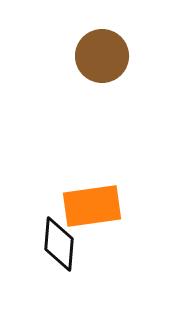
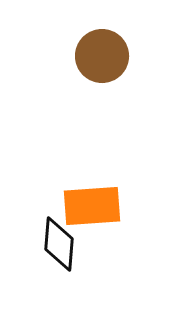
orange rectangle: rotated 4 degrees clockwise
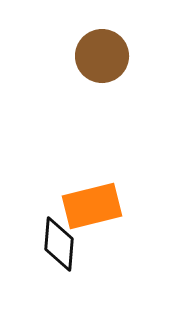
orange rectangle: rotated 10 degrees counterclockwise
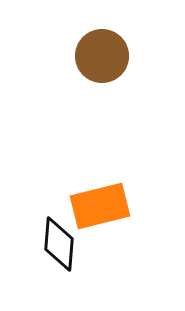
orange rectangle: moved 8 px right
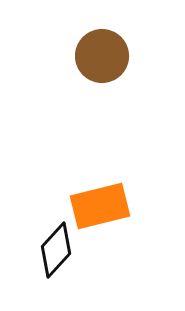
black diamond: moved 3 px left, 6 px down; rotated 38 degrees clockwise
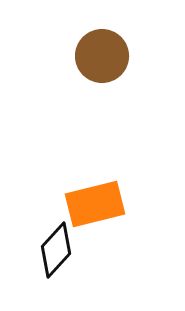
orange rectangle: moved 5 px left, 2 px up
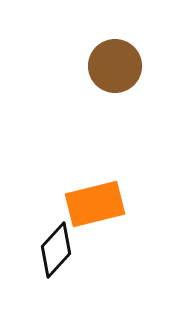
brown circle: moved 13 px right, 10 px down
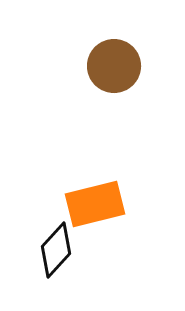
brown circle: moved 1 px left
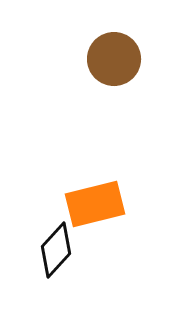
brown circle: moved 7 px up
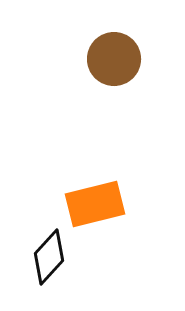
black diamond: moved 7 px left, 7 px down
